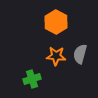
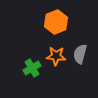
orange hexagon: rotated 10 degrees clockwise
green cross: moved 11 px up; rotated 12 degrees counterclockwise
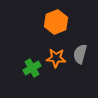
orange star: moved 2 px down
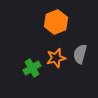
orange star: rotated 18 degrees counterclockwise
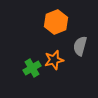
gray semicircle: moved 8 px up
orange star: moved 2 px left, 2 px down
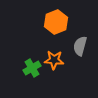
orange star: rotated 18 degrees clockwise
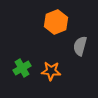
orange star: moved 3 px left, 11 px down
green cross: moved 10 px left
